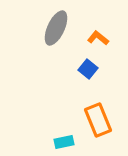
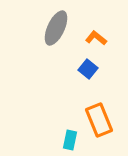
orange L-shape: moved 2 px left
orange rectangle: moved 1 px right
cyan rectangle: moved 6 px right, 2 px up; rotated 66 degrees counterclockwise
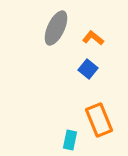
orange L-shape: moved 3 px left
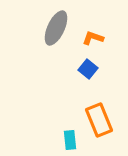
orange L-shape: rotated 20 degrees counterclockwise
cyan rectangle: rotated 18 degrees counterclockwise
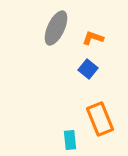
orange rectangle: moved 1 px right, 1 px up
